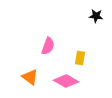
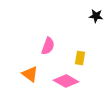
orange triangle: moved 3 px up
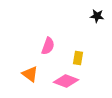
black star: moved 1 px right
yellow rectangle: moved 2 px left
pink diamond: rotated 10 degrees counterclockwise
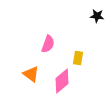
pink semicircle: moved 2 px up
orange triangle: moved 1 px right
pink diamond: moved 4 px left; rotated 60 degrees counterclockwise
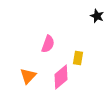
black star: rotated 16 degrees clockwise
orange triangle: moved 3 px left, 2 px down; rotated 36 degrees clockwise
pink diamond: moved 1 px left, 4 px up
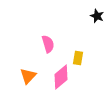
pink semicircle: rotated 36 degrees counterclockwise
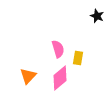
pink semicircle: moved 10 px right, 5 px down
pink diamond: moved 1 px left, 1 px down
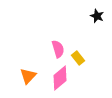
yellow rectangle: rotated 48 degrees counterclockwise
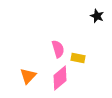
yellow rectangle: rotated 40 degrees counterclockwise
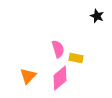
yellow rectangle: moved 2 px left
